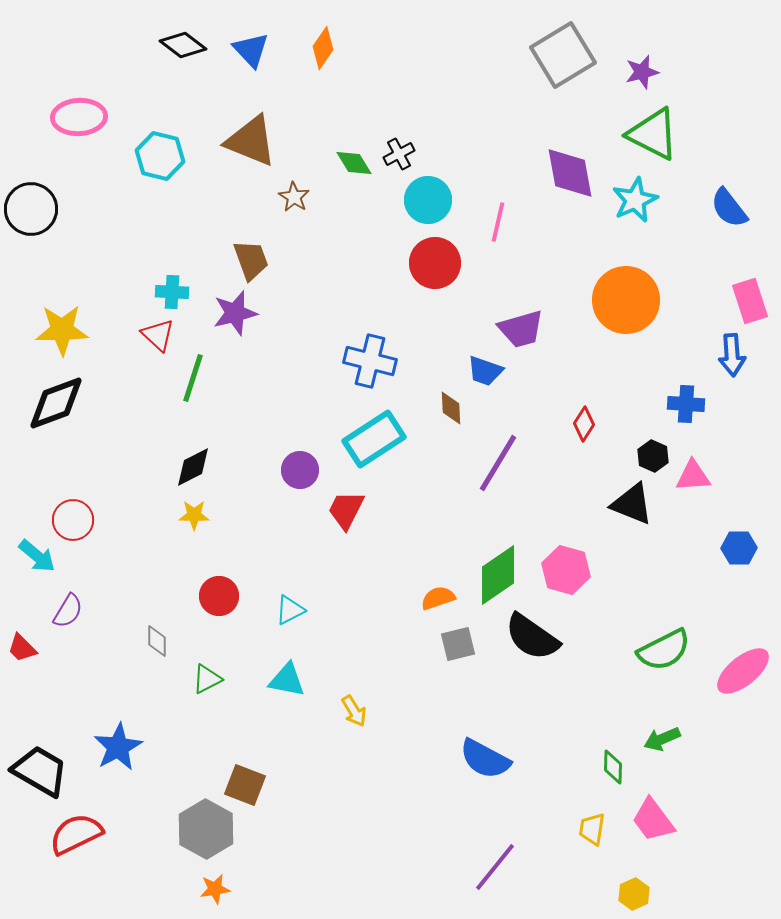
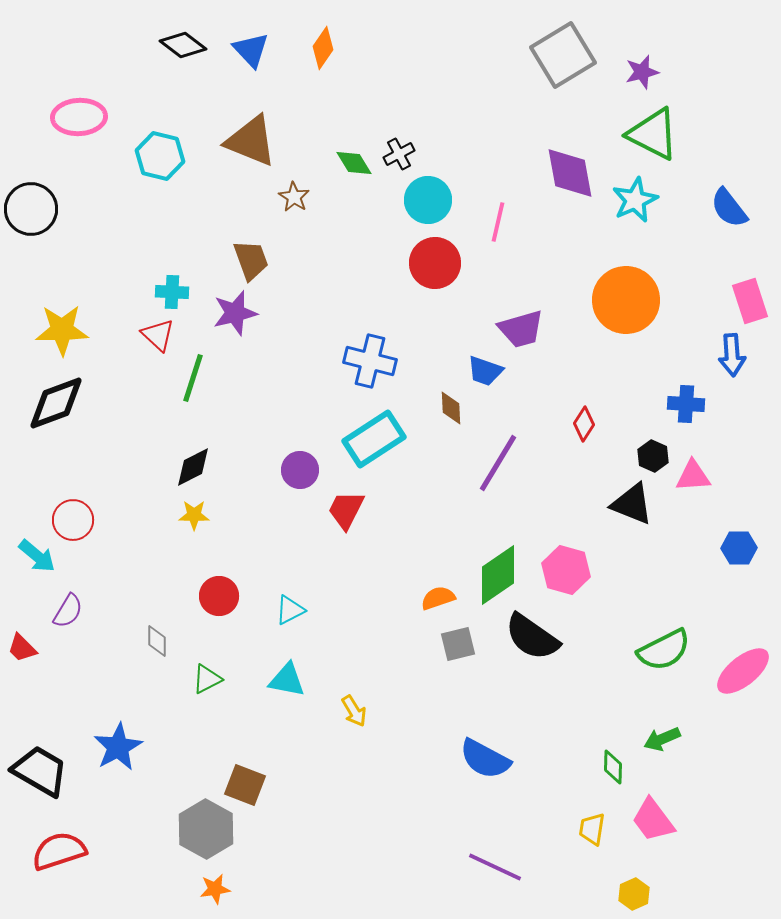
red semicircle at (76, 834): moved 17 px left, 17 px down; rotated 8 degrees clockwise
purple line at (495, 867): rotated 76 degrees clockwise
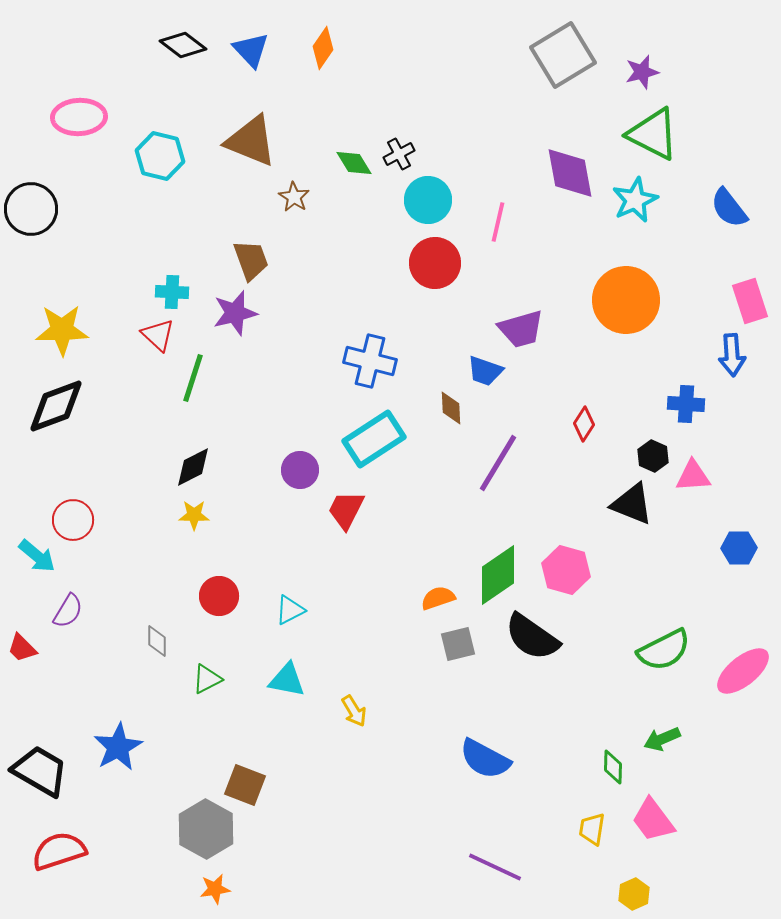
black diamond at (56, 403): moved 3 px down
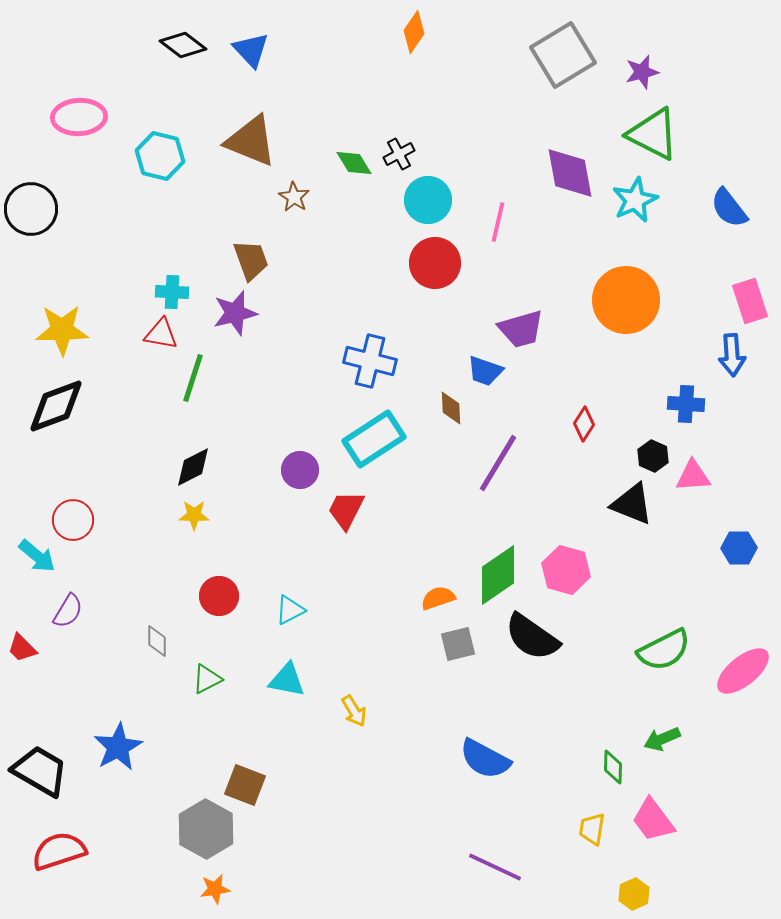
orange diamond at (323, 48): moved 91 px right, 16 px up
red triangle at (158, 335): moved 3 px right, 1 px up; rotated 33 degrees counterclockwise
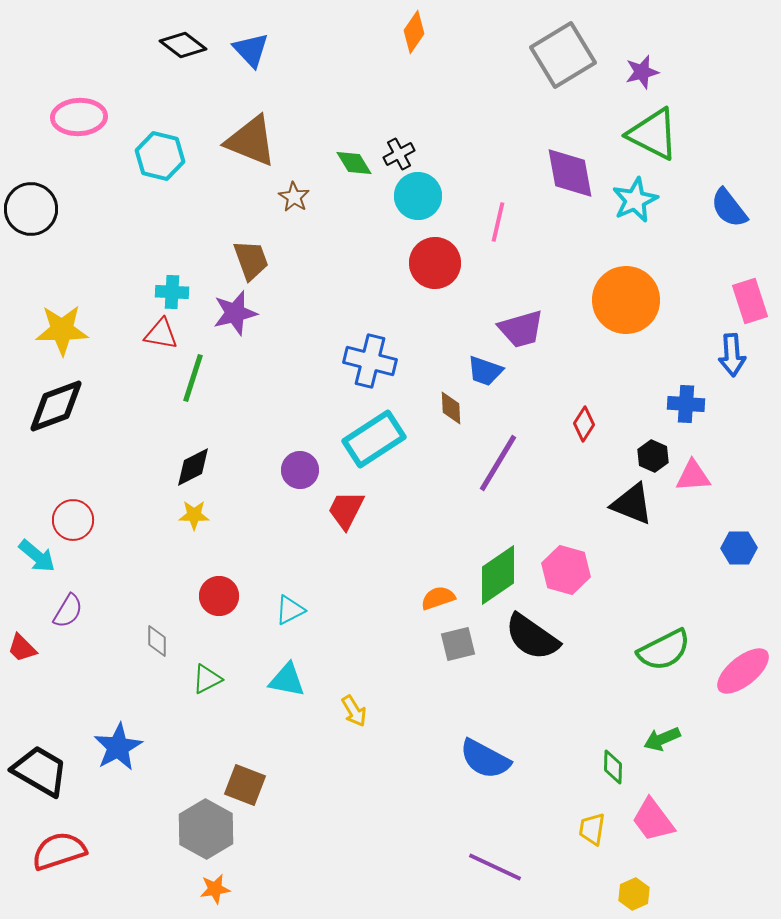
cyan circle at (428, 200): moved 10 px left, 4 px up
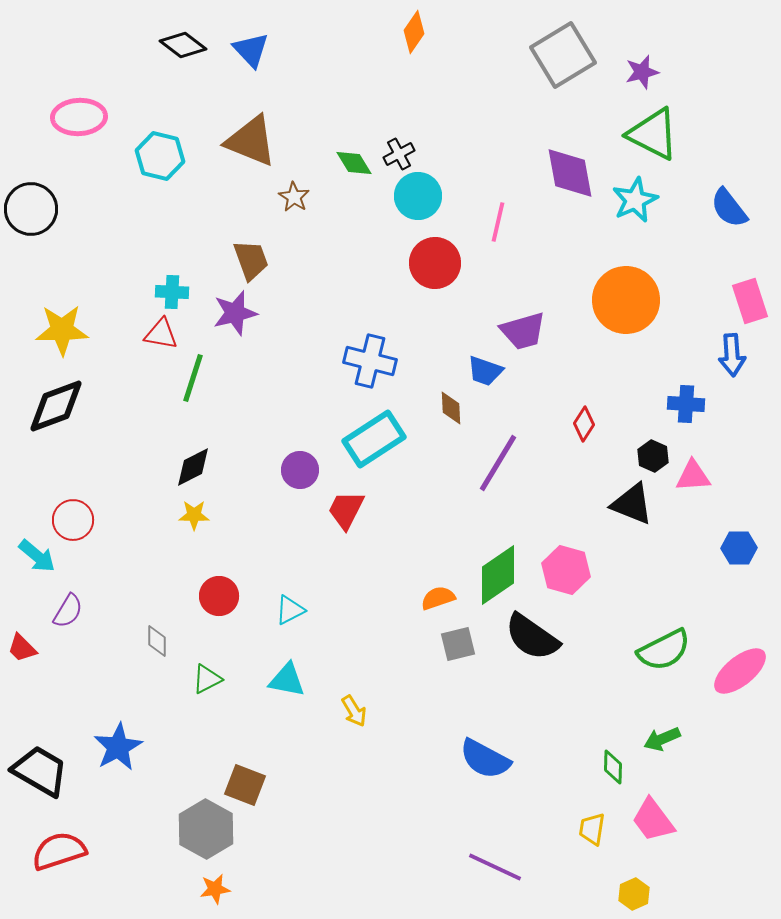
purple trapezoid at (521, 329): moved 2 px right, 2 px down
pink ellipse at (743, 671): moved 3 px left
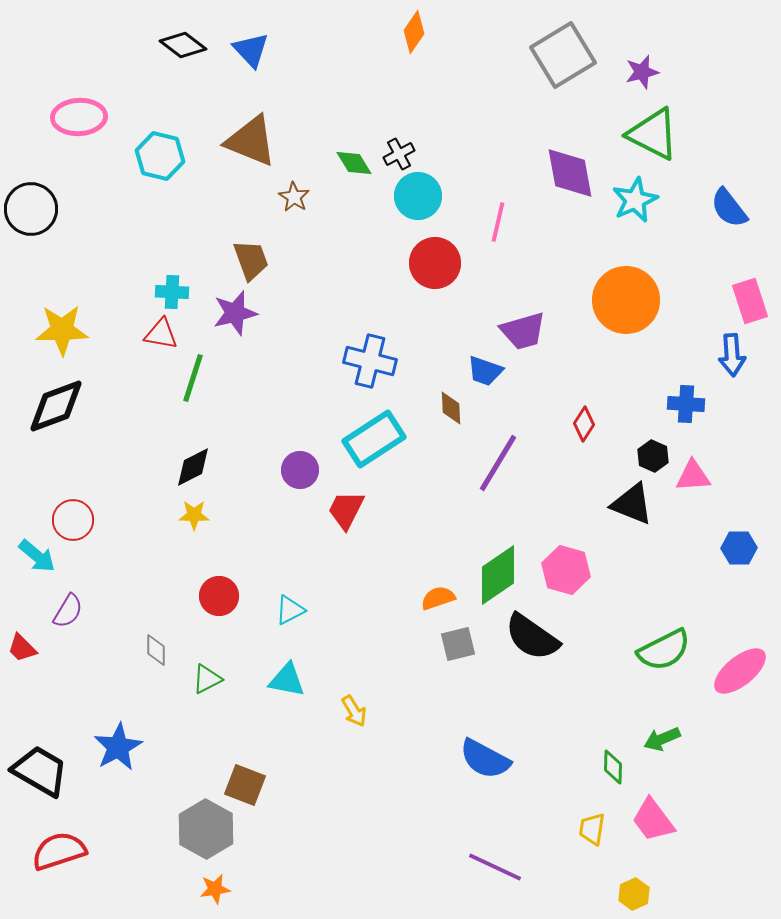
gray diamond at (157, 641): moved 1 px left, 9 px down
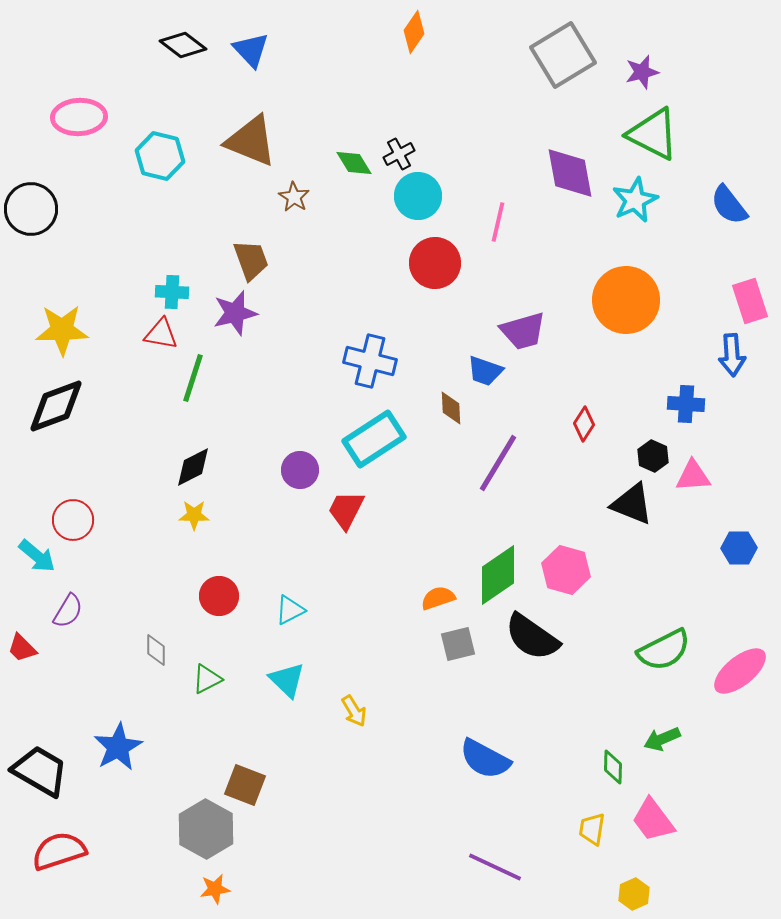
blue semicircle at (729, 208): moved 3 px up
cyan triangle at (287, 680): rotated 33 degrees clockwise
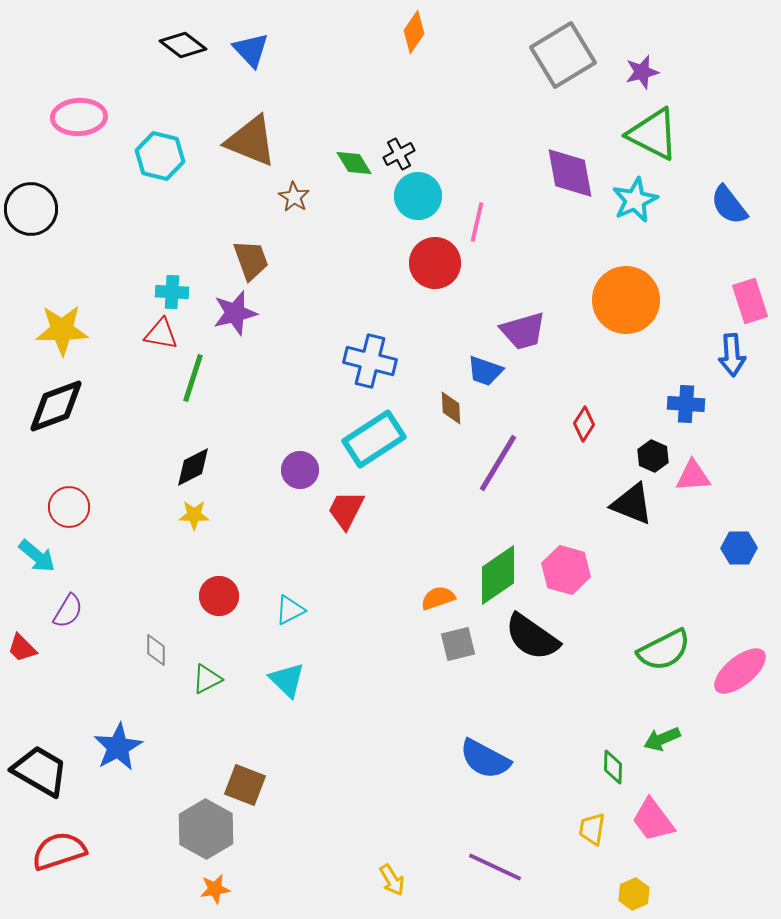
pink line at (498, 222): moved 21 px left
red circle at (73, 520): moved 4 px left, 13 px up
yellow arrow at (354, 711): moved 38 px right, 169 px down
